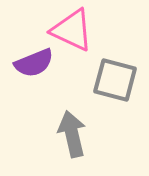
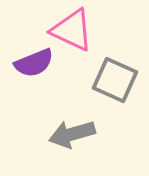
gray square: rotated 9 degrees clockwise
gray arrow: rotated 93 degrees counterclockwise
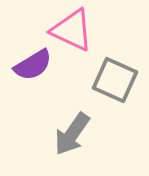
purple semicircle: moved 1 px left, 2 px down; rotated 9 degrees counterclockwise
gray arrow: rotated 39 degrees counterclockwise
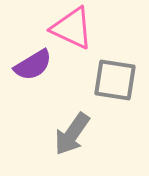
pink triangle: moved 2 px up
gray square: rotated 15 degrees counterclockwise
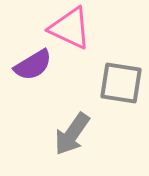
pink triangle: moved 2 px left
gray square: moved 6 px right, 3 px down
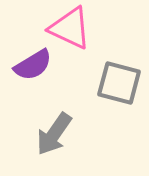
gray square: moved 2 px left; rotated 6 degrees clockwise
gray arrow: moved 18 px left
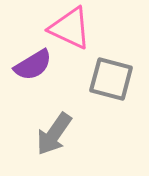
gray square: moved 8 px left, 4 px up
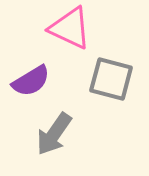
purple semicircle: moved 2 px left, 16 px down
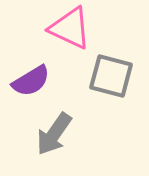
gray square: moved 3 px up
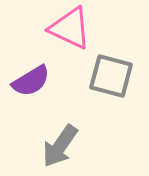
gray arrow: moved 6 px right, 12 px down
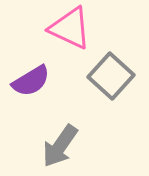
gray square: rotated 27 degrees clockwise
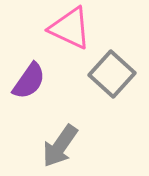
gray square: moved 1 px right, 2 px up
purple semicircle: moved 2 px left; rotated 24 degrees counterclockwise
